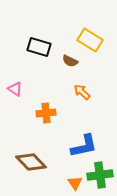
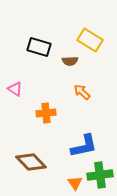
brown semicircle: rotated 28 degrees counterclockwise
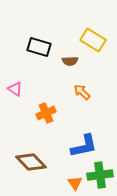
yellow rectangle: moved 3 px right
orange cross: rotated 18 degrees counterclockwise
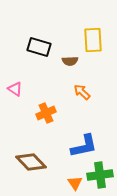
yellow rectangle: rotated 55 degrees clockwise
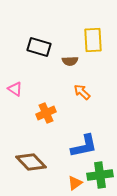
orange triangle: rotated 28 degrees clockwise
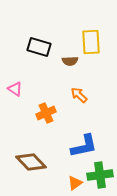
yellow rectangle: moved 2 px left, 2 px down
orange arrow: moved 3 px left, 3 px down
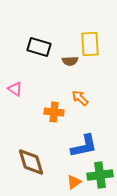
yellow rectangle: moved 1 px left, 2 px down
orange arrow: moved 1 px right, 3 px down
orange cross: moved 8 px right, 1 px up; rotated 30 degrees clockwise
brown diamond: rotated 28 degrees clockwise
orange triangle: moved 1 px left, 1 px up
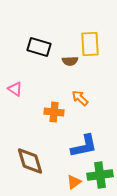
brown diamond: moved 1 px left, 1 px up
